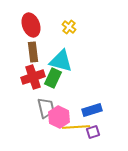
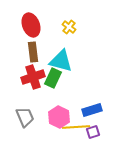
gray trapezoid: moved 21 px left, 9 px down; rotated 10 degrees counterclockwise
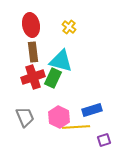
red ellipse: rotated 10 degrees clockwise
purple square: moved 11 px right, 8 px down
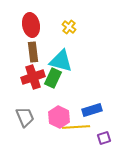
purple square: moved 2 px up
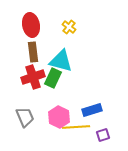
purple square: moved 1 px left, 3 px up
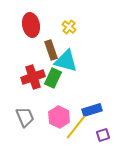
brown rectangle: moved 18 px right, 2 px up; rotated 12 degrees counterclockwise
cyan triangle: moved 5 px right
yellow line: rotated 48 degrees counterclockwise
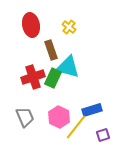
cyan triangle: moved 2 px right, 6 px down
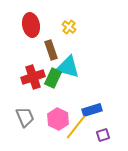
pink hexagon: moved 1 px left, 2 px down
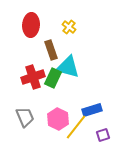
red ellipse: rotated 15 degrees clockwise
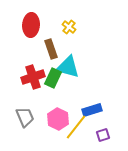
brown rectangle: moved 1 px up
